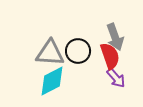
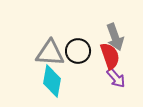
cyan diamond: rotated 52 degrees counterclockwise
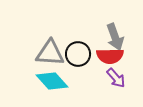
black circle: moved 3 px down
red semicircle: rotated 108 degrees clockwise
cyan diamond: rotated 52 degrees counterclockwise
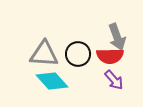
gray arrow: moved 2 px right
gray triangle: moved 6 px left, 1 px down
purple arrow: moved 2 px left, 2 px down
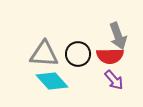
gray arrow: moved 1 px right, 1 px up
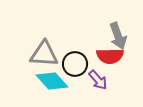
black circle: moved 3 px left, 10 px down
purple arrow: moved 16 px left
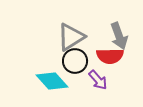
gray arrow: moved 1 px right
gray triangle: moved 27 px right, 17 px up; rotated 36 degrees counterclockwise
black circle: moved 3 px up
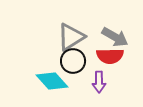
gray arrow: moved 4 px left, 1 px down; rotated 40 degrees counterclockwise
black circle: moved 2 px left
purple arrow: moved 1 px right, 2 px down; rotated 40 degrees clockwise
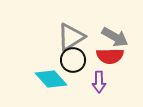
black circle: moved 1 px up
cyan diamond: moved 1 px left, 2 px up
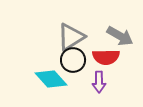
gray arrow: moved 5 px right, 1 px up
red semicircle: moved 4 px left, 1 px down
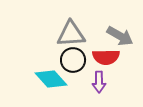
gray triangle: moved 3 px up; rotated 28 degrees clockwise
